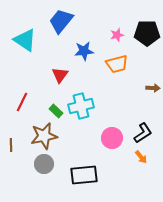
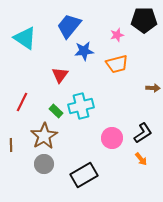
blue trapezoid: moved 8 px right, 5 px down
black pentagon: moved 3 px left, 13 px up
cyan triangle: moved 2 px up
brown star: rotated 20 degrees counterclockwise
orange arrow: moved 2 px down
black rectangle: rotated 24 degrees counterclockwise
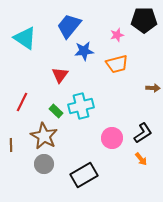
brown star: rotated 12 degrees counterclockwise
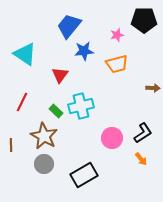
cyan triangle: moved 16 px down
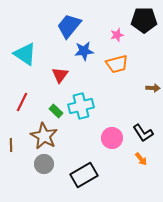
black L-shape: rotated 90 degrees clockwise
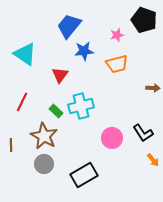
black pentagon: rotated 20 degrees clockwise
orange arrow: moved 12 px right, 1 px down
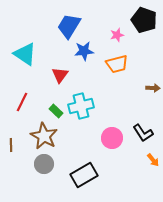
blue trapezoid: rotated 8 degrees counterclockwise
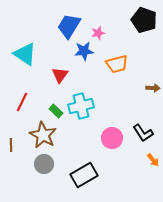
pink star: moved 19 px left, 2 px up
brown star: moved 1 px left, 1 px up
